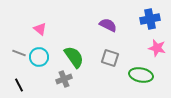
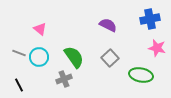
gray square: rotated 30 degrees clockwise
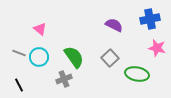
purple semicircle: moved 6 px right
green ellipse: moved 4 px left, 1 px up
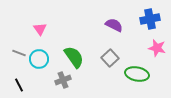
pink triangle: rotated 16 degrees clockwise
cyan circle: moved 2 px down
gray cross: moved 1 px left, 1 px down
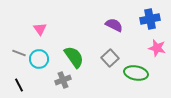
green ellipse: moved 1 px left, 1 px up
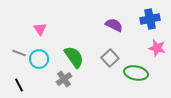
gray cross: moved 1 px right, 1 px up; rotated 14 degrees counterclockwise
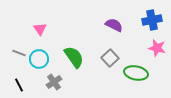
blue cross: moved 2 px right, 1 px down
gray cross: moved 10 px left, 3 px down
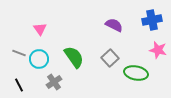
pink star: moved 1 px right, 2 px down
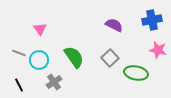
cyan circle: moved 1 px down
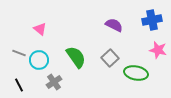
pink triangle: rotated 16 degrees counterclockwise
green semicircle: moved 2 px right
